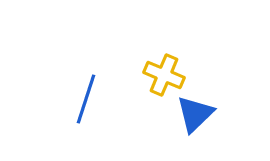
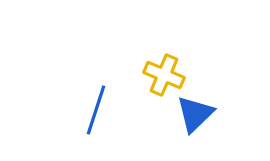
blue line: moved 10 px right, 11 px down
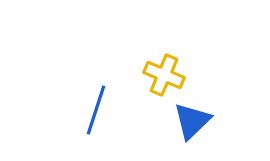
blue triangle: moved 3 px left, 7 px down
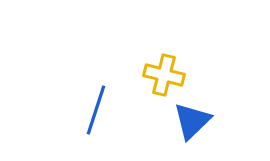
yellow cross: rotated 9 degrees counterclockwise
